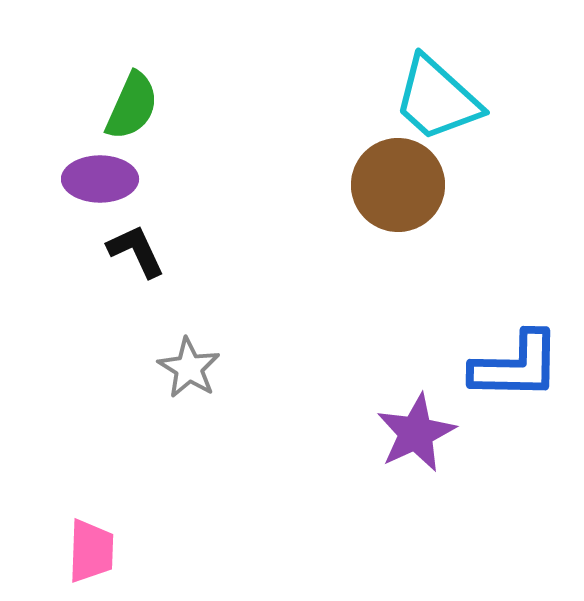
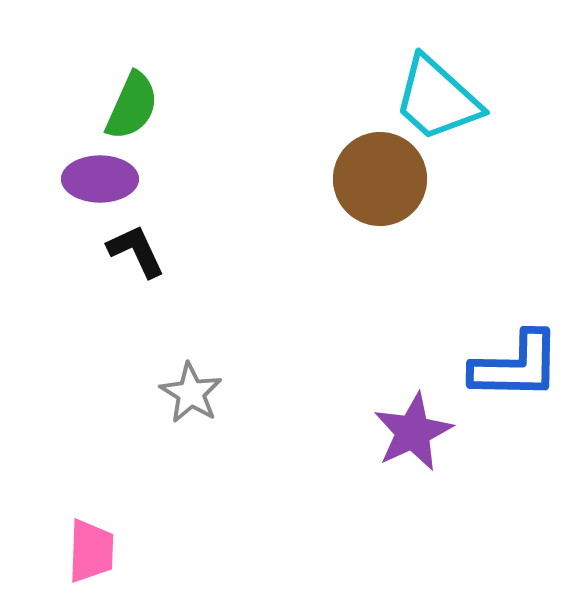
brown circle: moved 18 px left, 6 px up
gray star: moved 2 px right, 25 px down
purple star: moved 3 px left, 1 px up
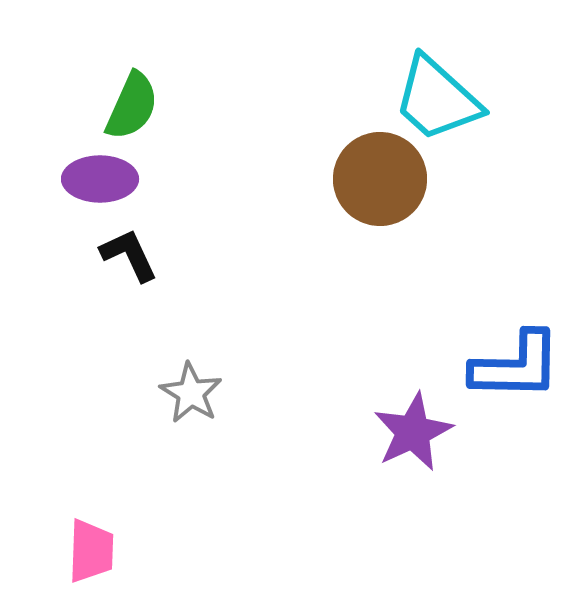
black L-shape: moved 7 px left, 4 px down
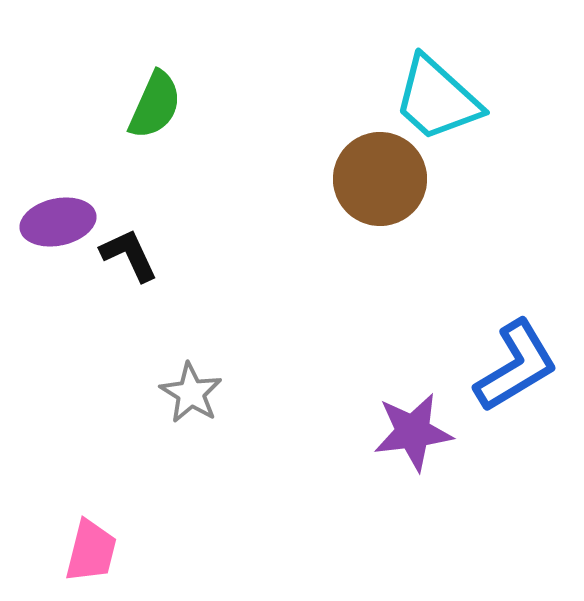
green semicircle: moved 23 px right, 1 px up
purple ellipse: moved 42 px left, 43 px down; rotated 12 degrees counterclockwise
blue L-shape: rotated 32 degrees counterclockwise
purple star: rotated 18 degrees clockwise
pink trapezoid: rotated 12 degrees clockwise
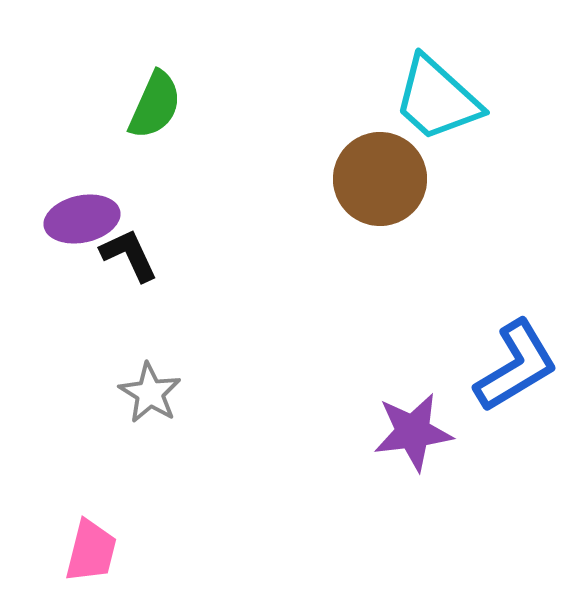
purple ellipse: moved 24 px right, 3 px up
gray star: moved 41 px left
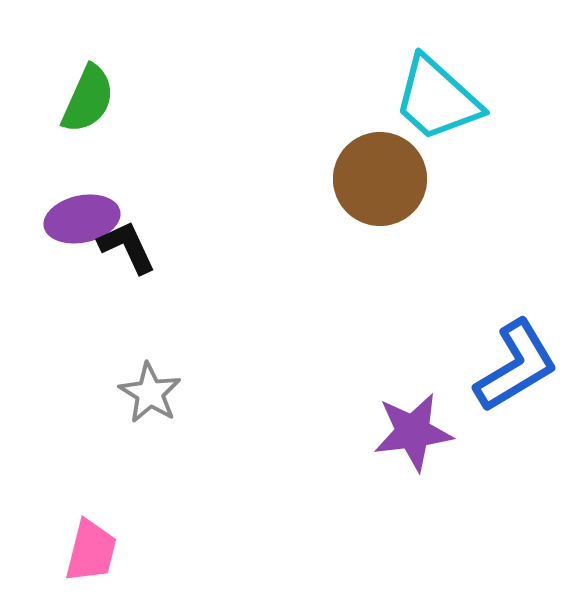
green semicircle: moved 67 px left, 6 px up
black L-shape: moved 2 px left, 8 px up
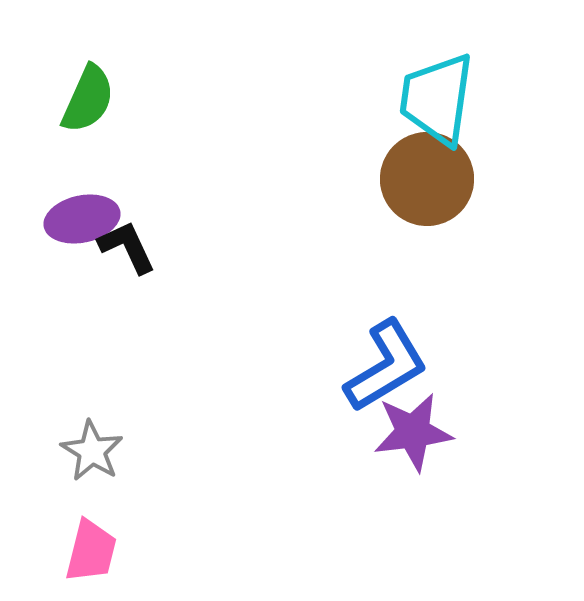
cyan trapezoid: rotated 56 degrees clockwise
brown circle: moved 47 px right
blue L-shape: moved 130 px left
gray star: moved 58 px left, 58 px down
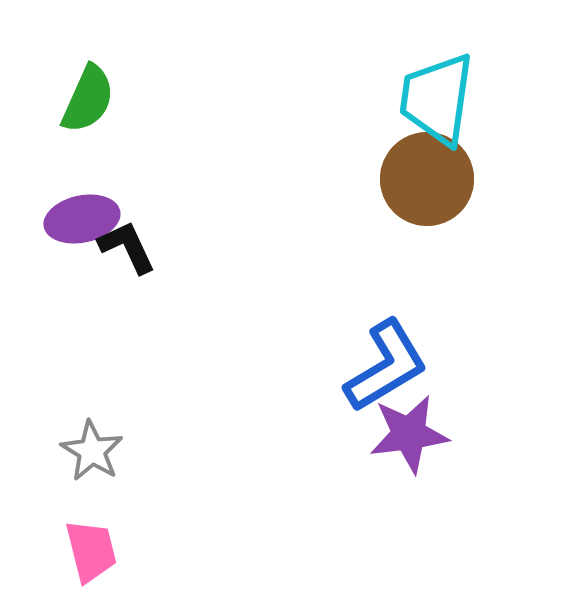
purple star: moved 4 px left, 2 px down
pink trapezoid: rotated 28 degrees counterclockwise
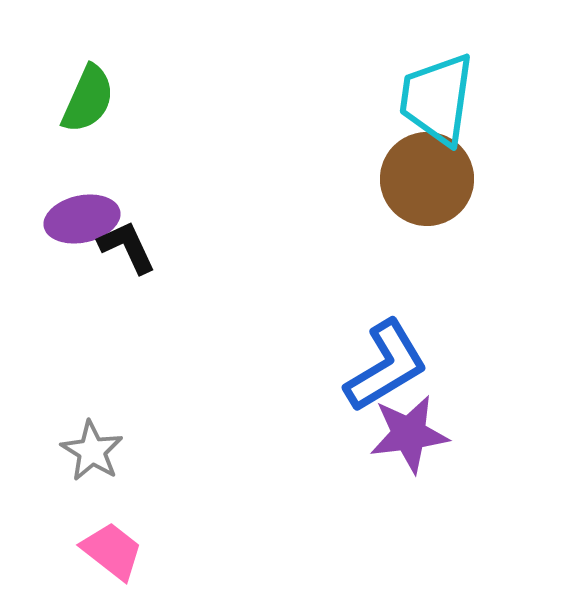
pink trapezoid: moved 21 px right; rotated 38 degrees counterclockwise
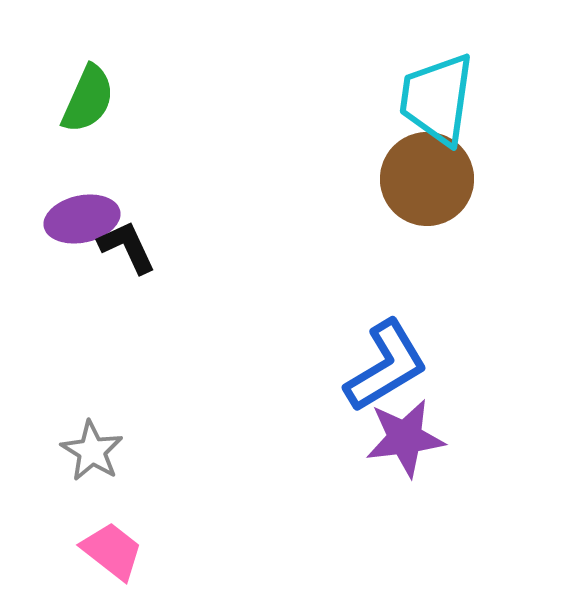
purple star: moved 4 px left, 4 px down
